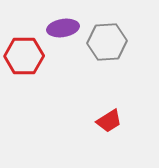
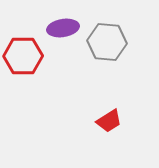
gray hexagon: rotated 9 degrees clockwise
red hexagon: moved 1 px left
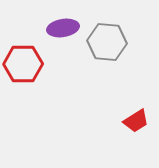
red hexagon: moved 8 px down
red trapezoid: moved 27 px right
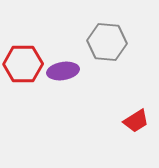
purple ellipse: moved 43 px down
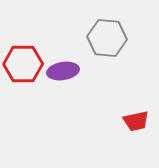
gray hexagon: moved 4 px up
red trapezoid: rotated 20 degrees clockwise
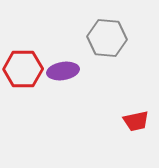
red hexagon: moved 5 px down
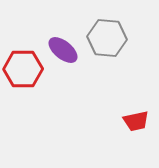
purple ellipse: moved 21 px up; rotated 48 degrees clockwise
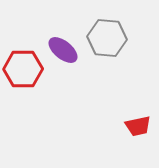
red trapezoid: moved 2 px right, 5 px down
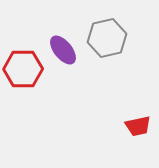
gray hexagon: rotated 18 degrees counterclockwise
purple ellipse: rotated 12 degrees clockwise
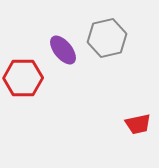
red hexagon: moved 9 px down
red trapezoid: moved 2 px up
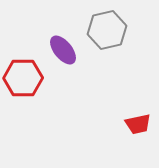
gray hexagon: moved 8 px up
